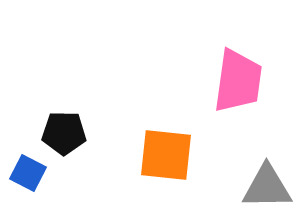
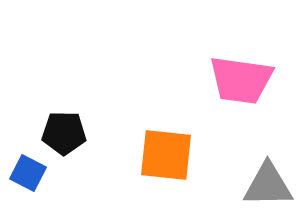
pink trapezoid: moved 3 px right, 1 px up; rotated 90 degrees clockwise
gray triangle: moved 1 px right, 2 px up
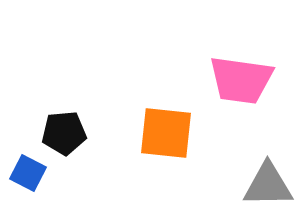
black pentagon: rotated 6 degrees counterclockwise
orange square: moved 22 px up
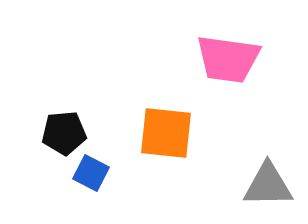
pink trapezoid: moved 13 px left, 21 px up
blue square: moved 63 px right
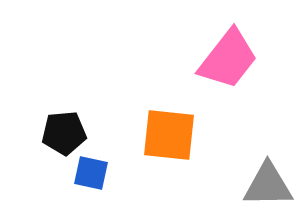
pink trapezoid: rotated 60 degrees counterclockwise
orange square: moved 3 px right, 2 px down
blue square: rotated 15 degrees counterclockwise
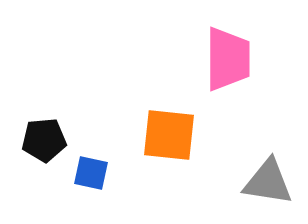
pink trapezoid: rotated 38 degrees counterclockwise
black pentagon: moved 20 px left, 7 px down
gray triangle: moved 3 px up; rotated 10 degrees clockwise
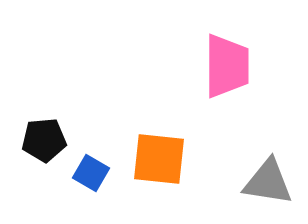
pink trapezoid: moved 1 px left, 7 px down
orange square: moved 10 px left, 24 px down
blue square: rotated 18 degrees clockwise
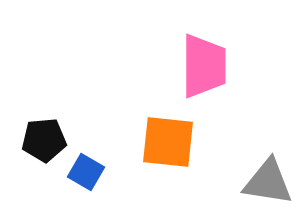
pink trapezoid: moved 23 px left
orange square: moved 9 px right, 17 px up
blue square: moved 5 px left, 1 px up
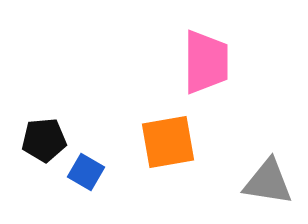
pink trapezoid: moved 2 px right, 4 px up
orange square: rotated 16 degrees counterclockwise
